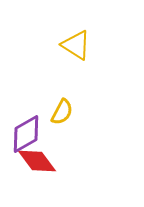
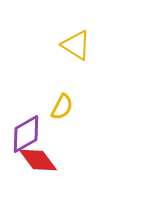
yellow semicircle: moved 5 px up
red diamond: moved 1 px right, 1 px up
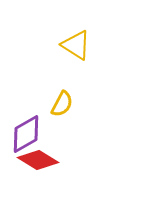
yellow semicircle: moved 3 px up
red diamond: rotated 21 degrees counterclockwise
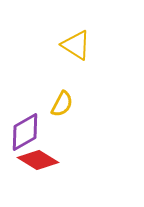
purple diamond: moved 1 px left, 2 px up
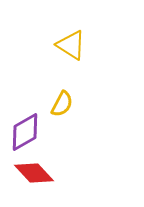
yellow triangle: moved 5 px left
red diamond: moved 4 px left, 13 px down; rotated 15 degrees clockwise
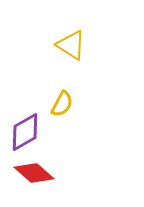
red diamond: rotated 6 degrees counterclockwise
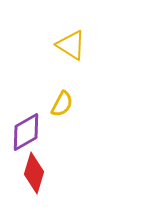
purple diamond: moved 1 px right
red diamond: rotated 66 degrees clockwise
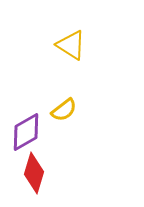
yellow semicircle: moved 2 px right, 6 px down; rotated 24 degrees clockwise
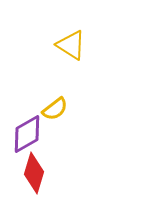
yellow semicircle: moved 9 px left, 1 px up
purple diamond: moved 1 px right, 2 px down
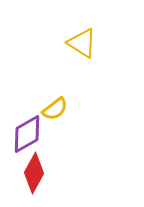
yellow triangle: moved 11 px right, 2 px up
red diamond: rotated 12 degrees clockwise
